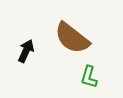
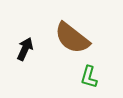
black arrow: moved 1 px left, 2 px up
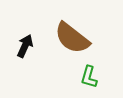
black arrow: moved 3 px up
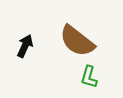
brown semicircle: moved 5 px right, 3 px down
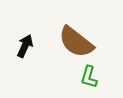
brown semicircle: moved 1 px left, 1 px down
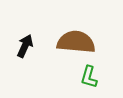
brown semicircle: rotated 147 degrees clockwise
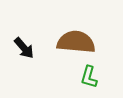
black arrow: moved 1 px left, 2 px down; rotated 115 degrees clockwise
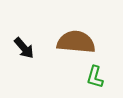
green L-shape: moved 6 px right
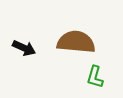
black arrow: rotated 25 degrees counterclockwise
